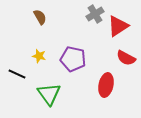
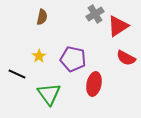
brown semicircle: moved 2 px right; rotated 42 degrees clockwise
yellow star: rotated 24 degrees clockwise
red ellipse: moved 12 px left, 1 px up
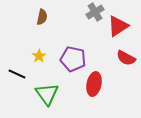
gray cross: moved 2 px up
green triangle: moved 2 px left
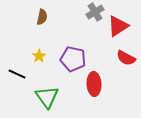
red ellipse: rotated 15 degrees counterclockwise
green triangle: moved 3 px down
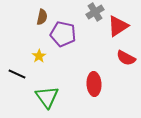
purple pentagon: moved 10 px left, 25 px up
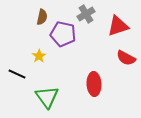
gray cross: moved 9 px left, 2 px down
red triangle: rotated 15 degrees clockwise
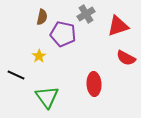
black line: moved 1 px left, 1 px down
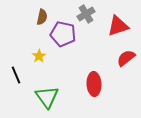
red semicircle: rotated 114 degrees clockwise
black line: rotated 42 degrees clockwise
